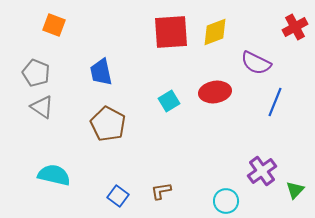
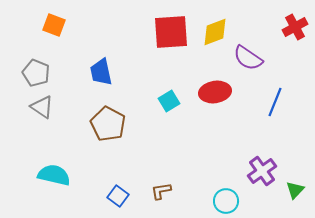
purple semicircle: moved 8 px left, 5 px up; rotated 8 degrees clockwise
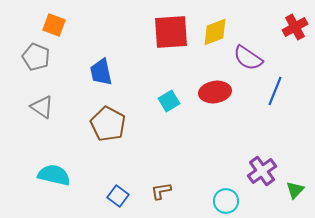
gray pentagon: moved 16 px up
blue line: moved 11 px up
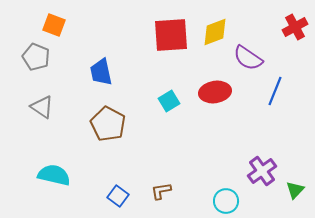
red square: moved 3 px down
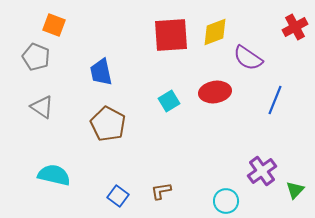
blue line: moved 9 px down
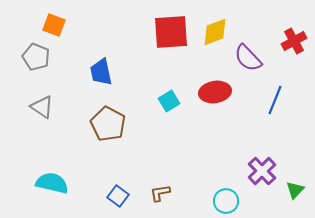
red cross: moved 1 px left, 14 px down
red square: moved 3 px up
purple semicircle: rotated 12 degrees clockwise
purple cross: rotated 8 degrees counterclockwise
cyan semicircle: moved 2 px left, 8 px down
brown L-shape: moved 1 px left, 2 px down
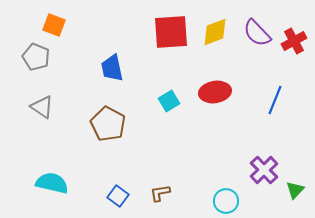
purple semicircle: moved 9 px right, 25 px up
blue trapezoid: moved 11 px right, 4 px up
purple cross: moved 2 px right, 1 px up
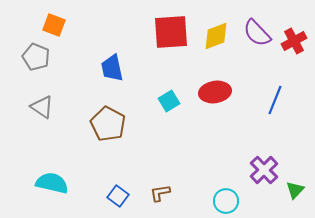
yellow diamond: moved 1 px right, 4 px down
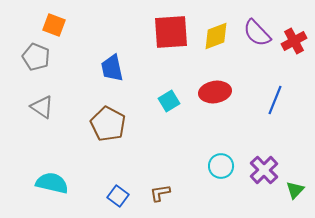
cyan circle: moved 5 px left, 35 px up
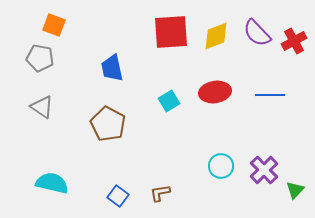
gray pentagon: moved 4 px right, 1 px down; rotated 12 degrees counterclockwise
blue line: moved 5 px left, 5 px up; rotated 68 degrees clockwise
